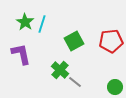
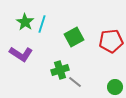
green square: moved 4 px up
purple L-shape: rotated 135 degrees clockwise
green cross: rotated 30 degrees clockwise
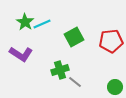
cyan line: rotated 48 degrees clockwise
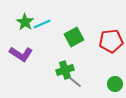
green cross: moved 5 px right
green circle: moved 3 px up
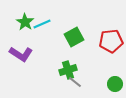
green cross: moved 3 px right
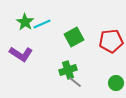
green circle: moved 1 px right, 1 px up
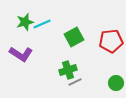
green star: rotated 24 degrees clockwise
gray line: rotated 64 degrees counterclockwise
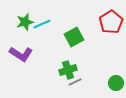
red pentagon: moved 19 px up; rotated 25 degrees counterclockwise
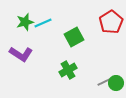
cyan line: moved 1 px right, 1 px up
green cross: rotated 12 degrees counterclockwise
gray line: moved 29 px right
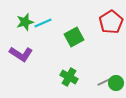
green cross: moved 1 px right, 7 px down; rotated 30 degrees counterclockwise
